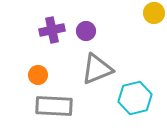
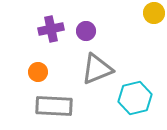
purple cross: moved 1 px left, 1 px up
orange circle: moved 3 px up
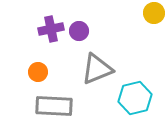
purple circle: moved 7 px left
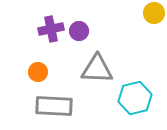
gray triangle: rotated 24 degrees clockwise
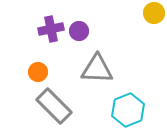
cyan hexagon: moved 7 px left, 12 px down; rotated 8 degrees counterclockwise
gray rectangle: rotated 42 degrees clockwise
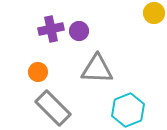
gray rectangle: moved 1 px left, 2 px down
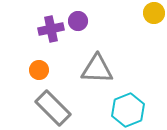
purple circle: moved 1 px left, 10 px up
orange circle: moved 1 px right, 2 px up
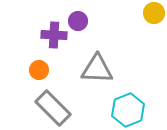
purple cross: moved 3 px right, 6 px down; rotated 15 degrees clockwise
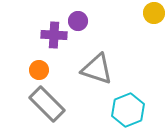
gray triangle: rotated 16 degrees clockwise
gray rectangle: moved 6 px left, 4 px up
